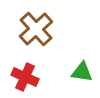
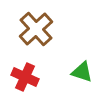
green triangle: rotated 10 degrees clockwise
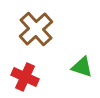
green triangle: moved 5 px up
